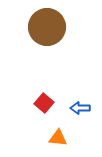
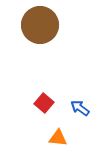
brown circle: moved 7 px left, 2 px up
blue arrow: rotated 36 degrees clockwise
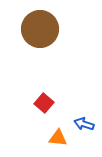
brown circle: moved 4 px down
blue arrow: moved 4 px right, 16 px down; rotated 18 degrees counterclockwise
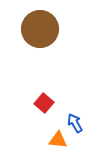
blue arrow: moved 9 px left, 1 px up; rotated 42 degrees clockwise
orange triangle: moved 2 px down
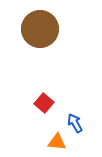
orange triangle: moved 1 px left, 2 px down
